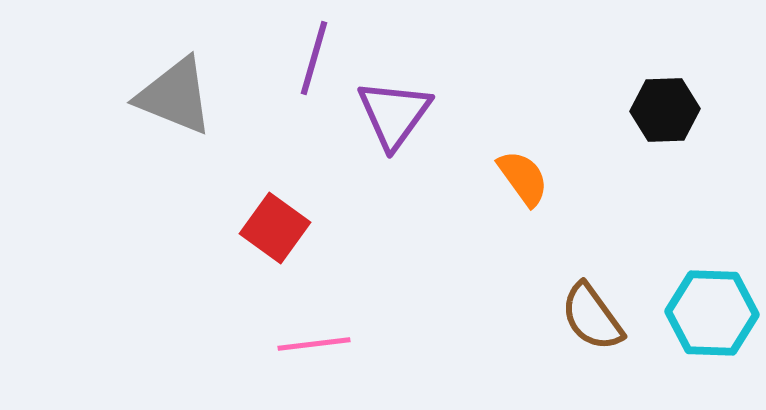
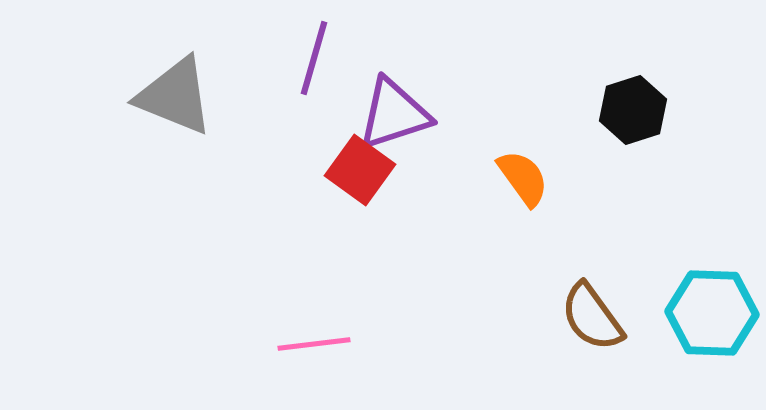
black hexagon: moved 32 px left; rotated 16 degrees counterclockwise
purple triangle: rotated 36 degrees clockwise
red square: moved 85 px right, 58 px up
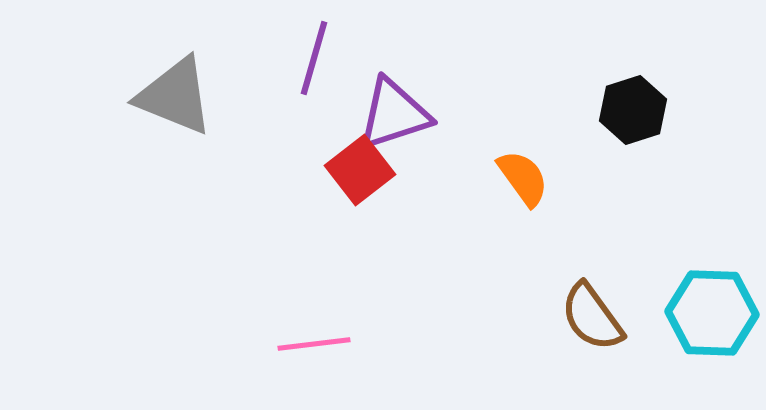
red square: rotated 16 degrees clockwise
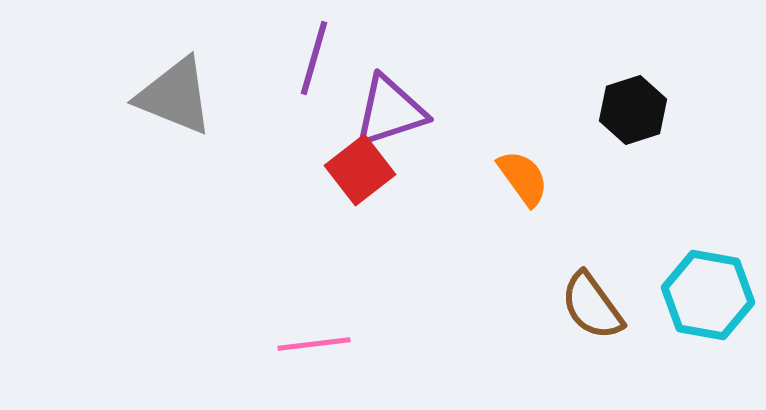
purple triangle: moved 4 px left, 3 px up
cyan hexagon: moved 4 px left, 18 px up; rotated 8 degrees clockwise
brown semicircle: moved 11 px up
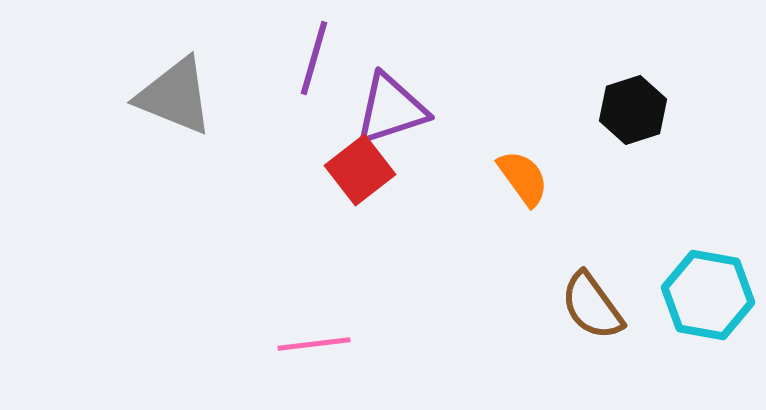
purple triangle: moved 1 px right, 2 px up
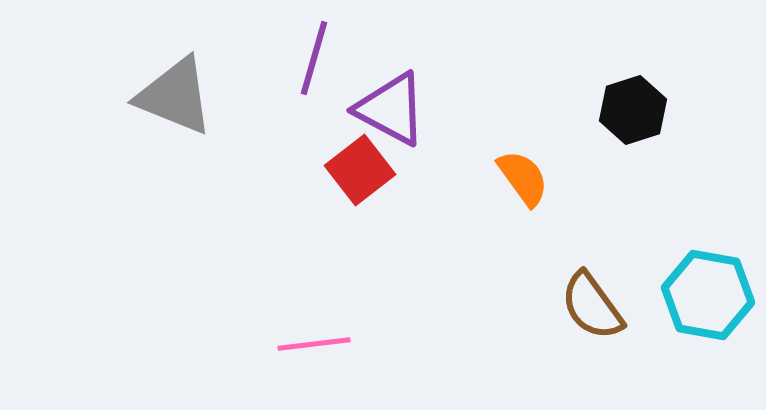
purple triangle: rotated 46 degrees clockwise
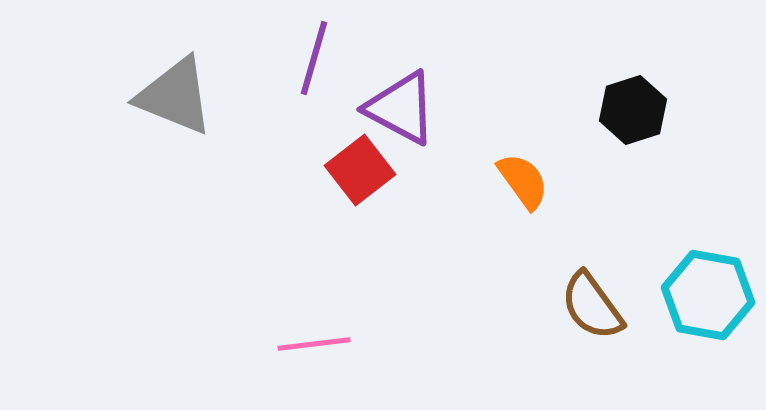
purple triangle: moved 10 px right, 1 px up
orange semicircle: moved 3 px down
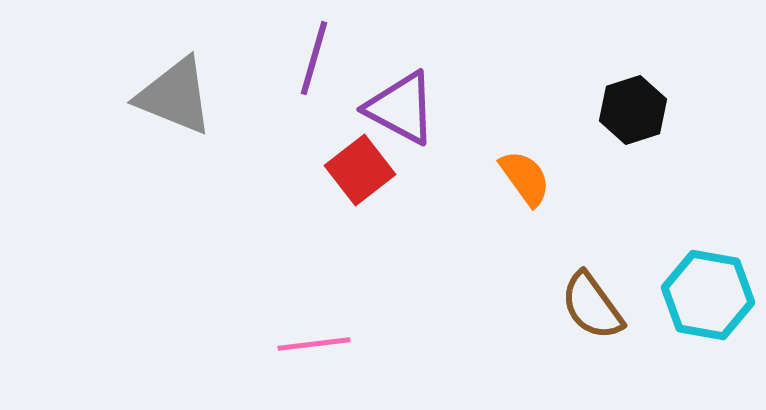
orange semicircle: moved 2 px right, 3 px up
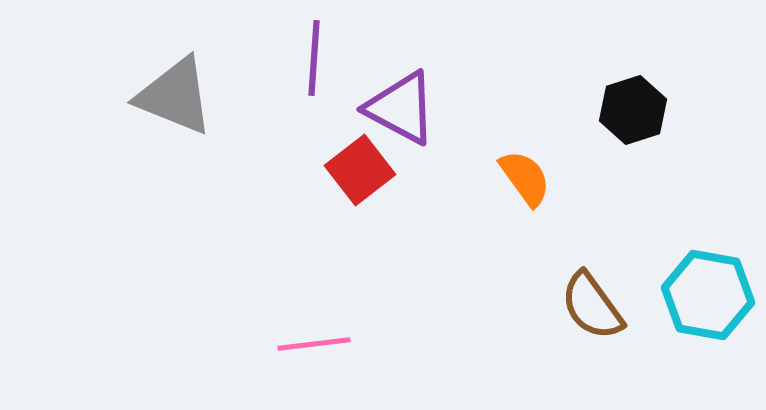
purple line: rotated 12 degrees counterclockwise
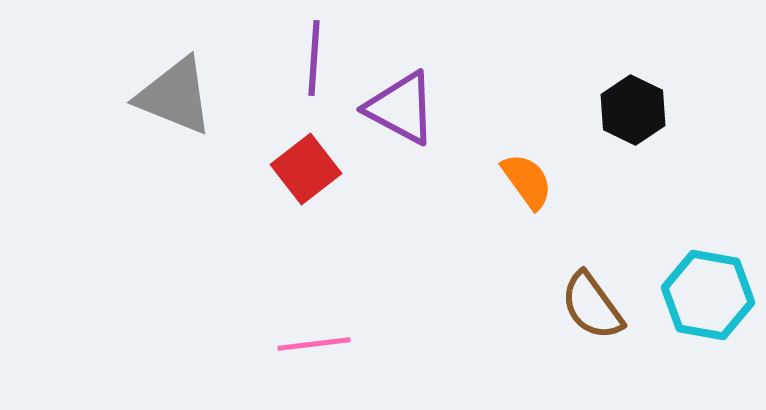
black hexagon: rotated 16 degrees counterclockwise
red square: moved 54 px left, 1 px up
orange semicircle: moved 2 px right, 3 px down
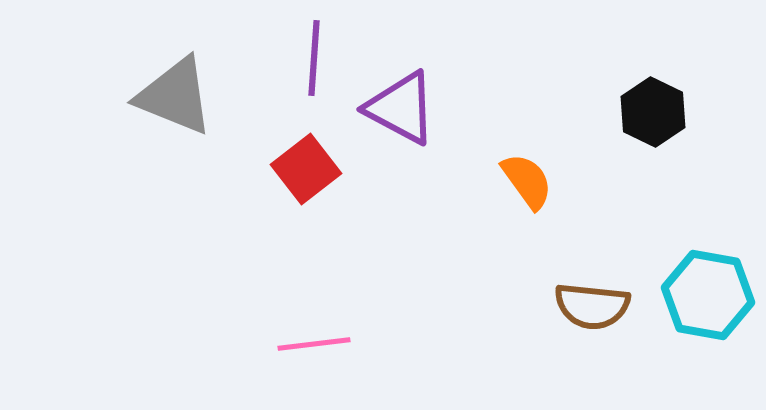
black hexagon: moved 20 px right, 2 px down
brown semicircle: rotated 48 degrees counterclockwise
